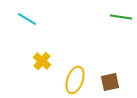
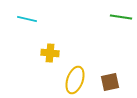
cyan line: rotated 18 degrees counterclockwise
yellow cross: moved 8 px right, 8 px up; rotated 36 degrees counterclockwise
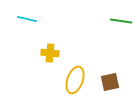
green line: moved 4 px down
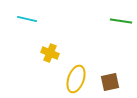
yellow cross: rotated 18 degrees clockwise
yellow ellipse: moved 1 px right, 1 px up
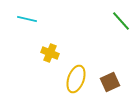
green line: rotated 40 degrees clockwise
brown square: rotated 12 degrees counterclockwise
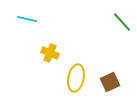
green line: moved 1 px right, 1 px down
yellow ellipse: moved 1 px up; rotated 8 degrees counterclockwise
